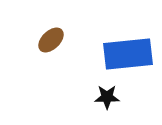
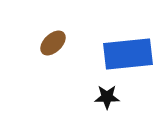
brown ellipse: moved 2 px right, 3 px down
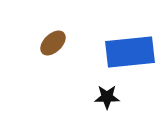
blue rectangle: moved 2 px right, 2 px up
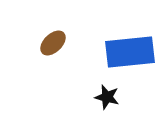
black star: rotated 15 degrees clockwise
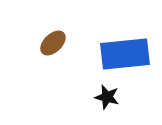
blue rectangle: moved 5 px left, 2 px down
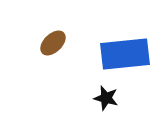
black star: moved 1 px left, 1 px down
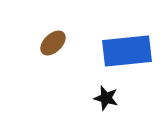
blue rectangle: moved 2 px right, 3 px up
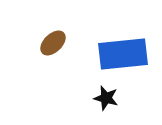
blue rectangle: moved 4 px left, 3 px down
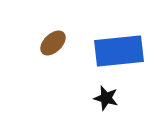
blue rectangle: moved 4 px left, 3 px up
